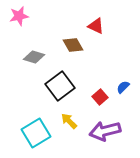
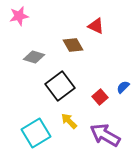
purple arrow: moved 4 px down; rotated 44 degrees clockwise
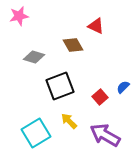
black square: rotated 16 degrees clockwise
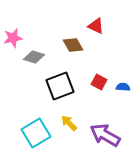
pink star: moved 6 px left, 22 px down
blue semicircle: rotated 48 degrees clockwise
red square: moved 1 px left, 15 px up; rotated 21 degrees counterclockwise
yellow arrow: moved 2 px down
